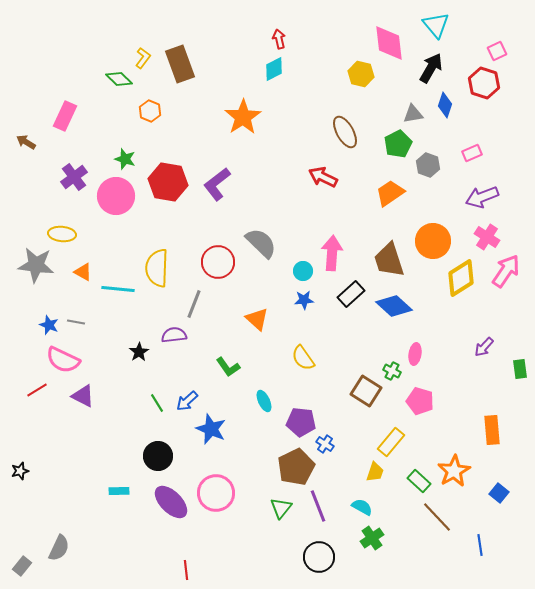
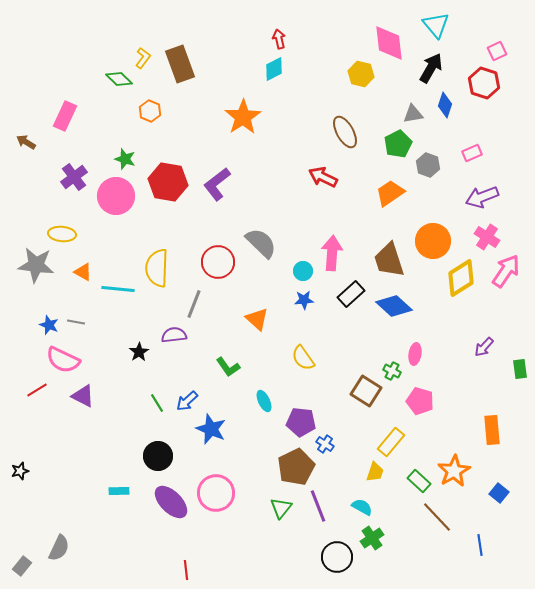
black circle at (319, 557): moved 18 px right
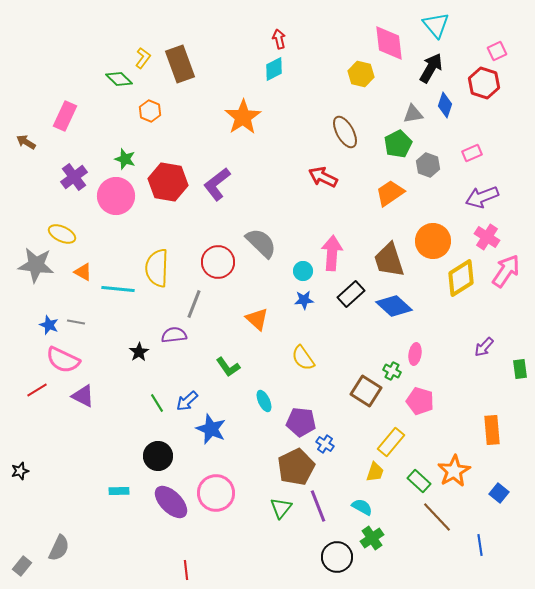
yellow ellipse at (62, 234): rotated 20 degrees clockwise
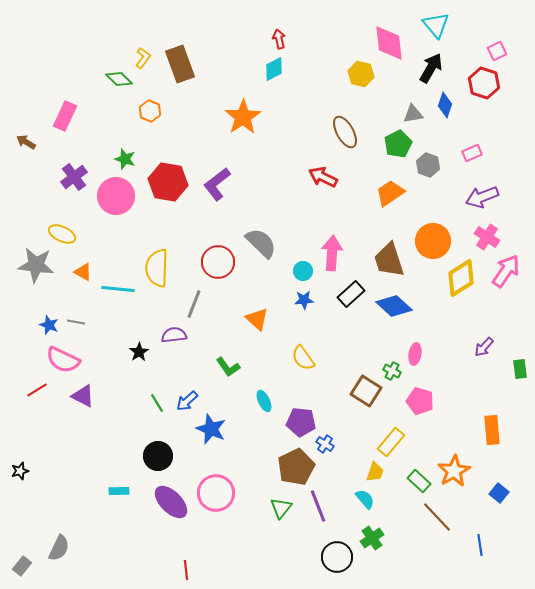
cyan semicircle at (362, 507): moved 3 px right, 8 px up; rotated 20 degrees clockwise
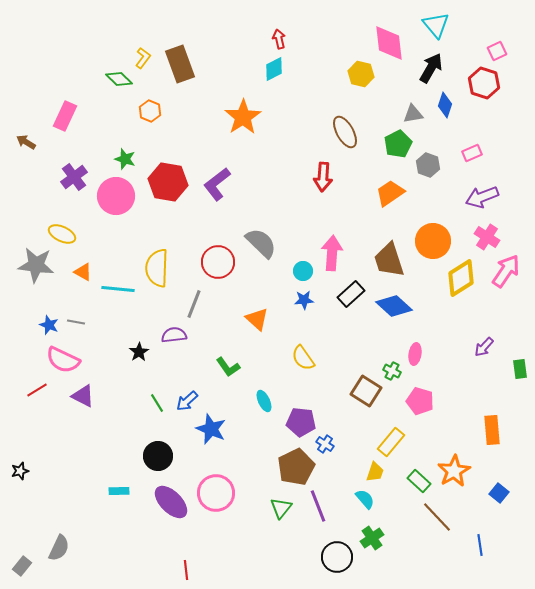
red arrow at (323, 177): rotated 112 degrees counterclockwise
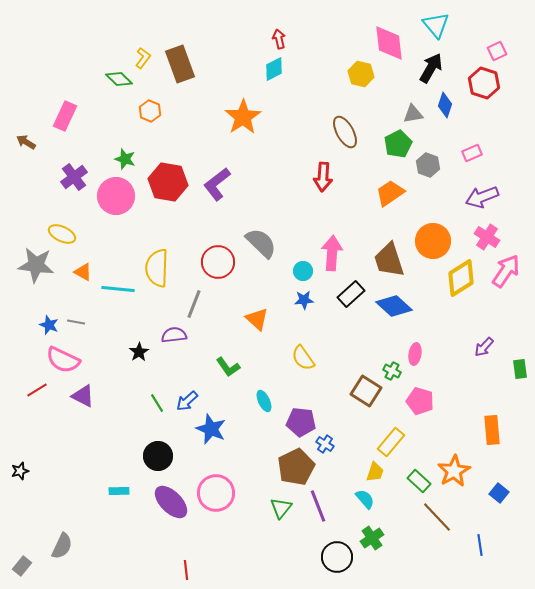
gray semicircle at (59, 548): moved 3 px right, 2 px up
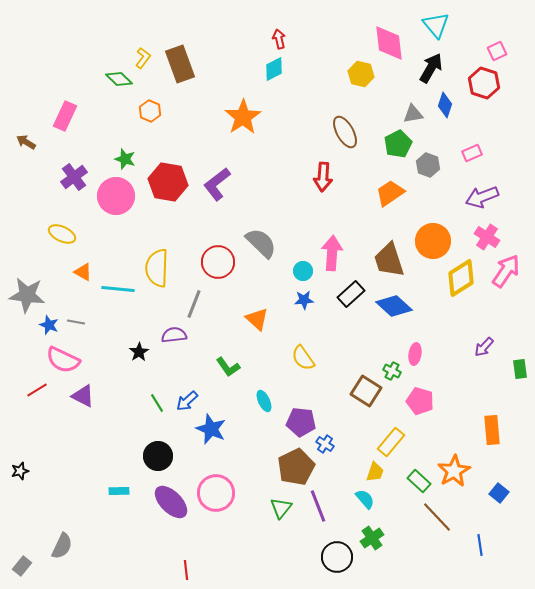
gray star at (36, 265): moved 9 px left, 30 px down
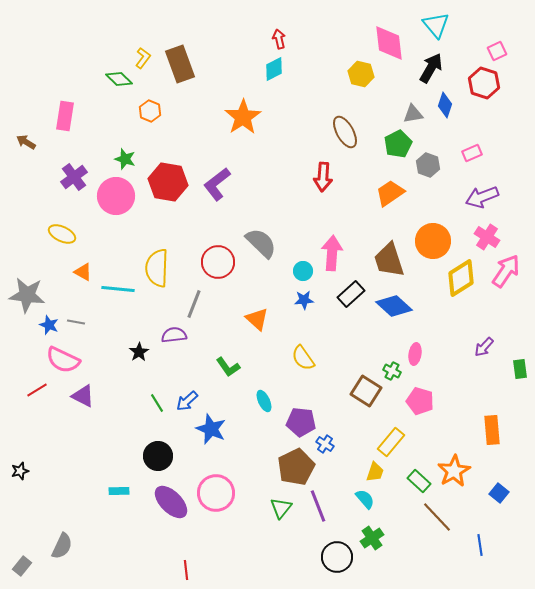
pink rectangle at (65, 116): rotated 16 degrees counterclockwise
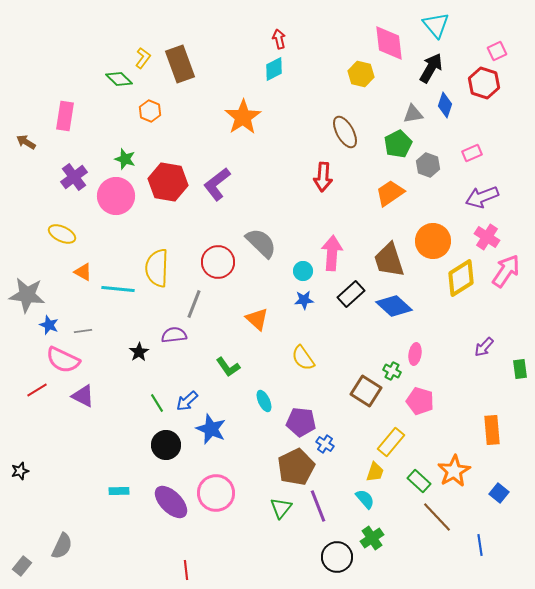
gray line at (76, 322): moved 7 px right, 9 px down; rotated 18 degrees counterclockwise
black circle at (158, 456): moved 8 px right, 11 px up
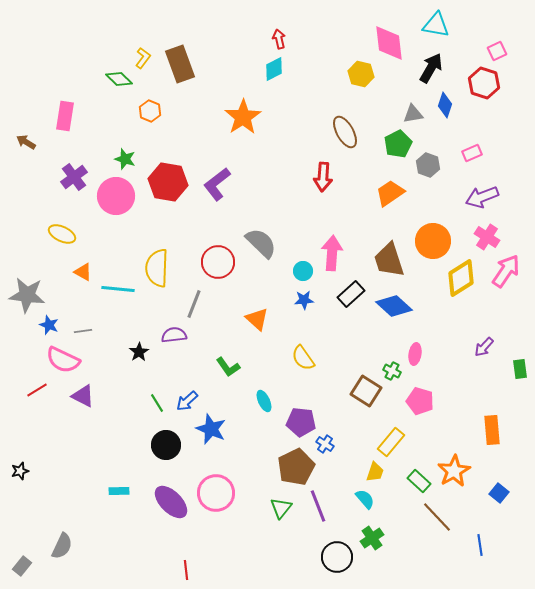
cyan triangle at (436, 25): rotated 40 degrees counterclockwise
